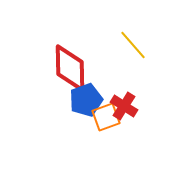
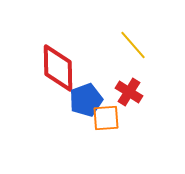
red diamond: moved 12 px left
red cross: moved 5 px right, 14 px up
orange square: moved 1 px down; rotated 16 degrees clockwise
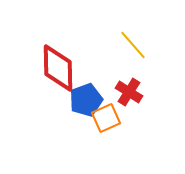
orange square: rotated 20 degrees counterclockwise
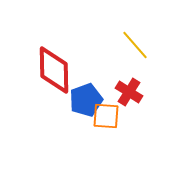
yellow line: moved 2 px right
red diamond: moved 4 px left, 2 px down
orange square: moved 2 px up; rotated 28 degrees clockwise
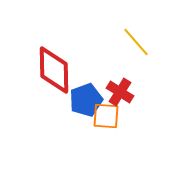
yellow line: moved 1 px right, 3 px up
red cross: moved 9 px left
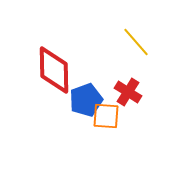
red cross: moved 8 px right
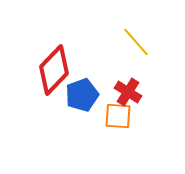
red diamond: rotated 45 degrees clockwise
blue pentagon: moved 4 px left, 5 px up
orange square: moved 12 px right
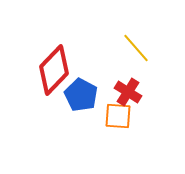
yellow line: moved 6 px down
blue pentagon: moved 1 px left; rotated 24 degrees counterclockwise
